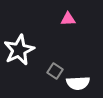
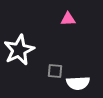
gray square: rotated 28 degrees counterclockwise
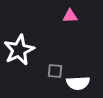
pink triangle: moved 2 px right, 3 px up
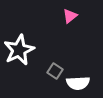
pink triangle: rotated 35 degrees counterclockwise
gray square: rotated 28 degrees clockwise
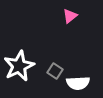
white star: moved 16 px down
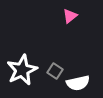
white star: moved 3 px right, 4 px down
white semicircle: rotated 10 degrees counterclockwise
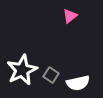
gray square: moved 4 px left, 4 px down
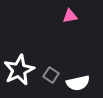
pink triangle: rotated 28 degrees clockwise
white star: moved 3 px left
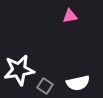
white star: rotated 16 degrees clockwise
gray square: moved 6 px left, 11 px down
